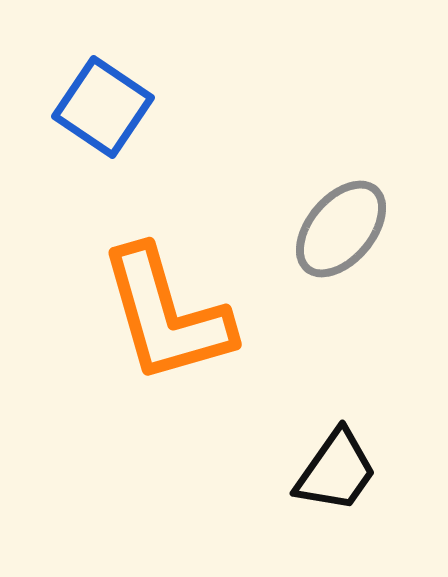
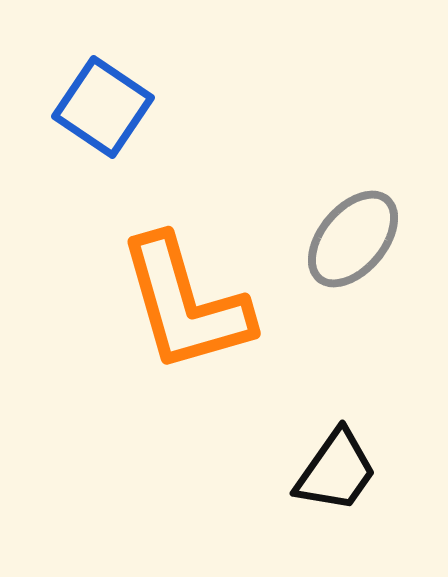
gray ellipse: moved 12 px right, 10 px down
orange L-shape: moved 19 px right, 11 px up
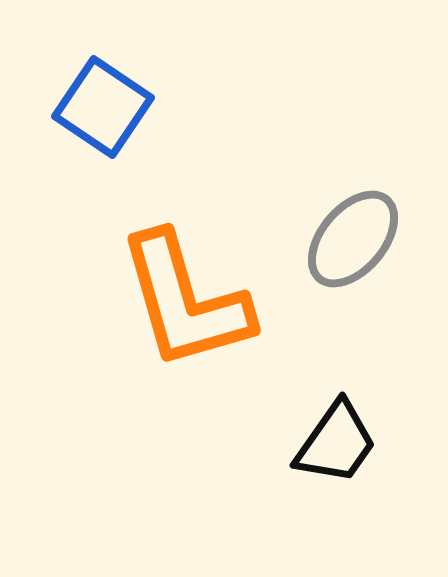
orange L-shape: moved 3 px up
black trapezoid: moved 28 px up
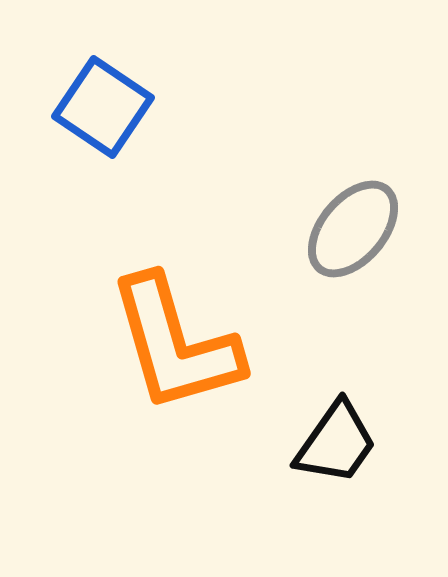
gray ellipse: moved 10 px up
orange L-shape: moved 10 px left, 43 px down
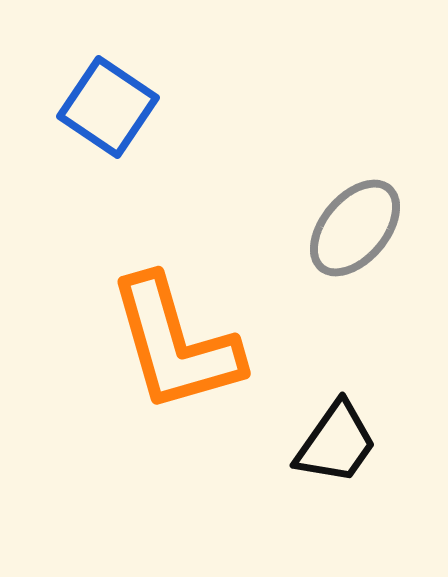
blue square: moved 5 px right
gray ellipse: moved 2 px right, 1 px up
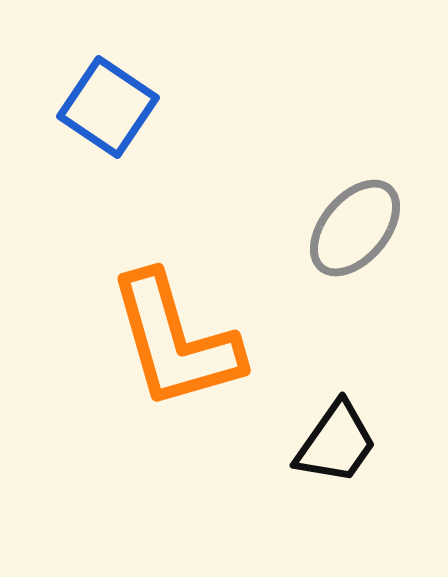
orange L-shape: moved 3 px up
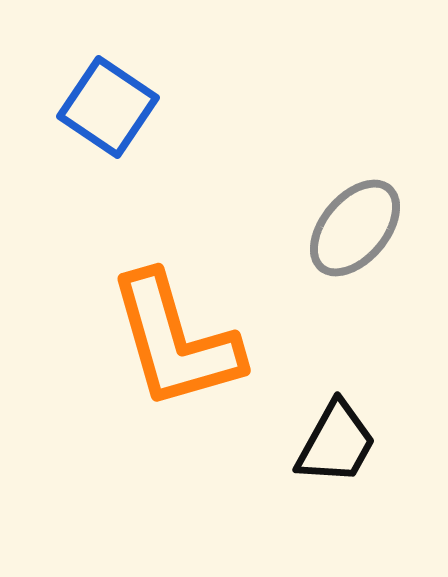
black trapezoid: rotated 6 degrees counterclockwise
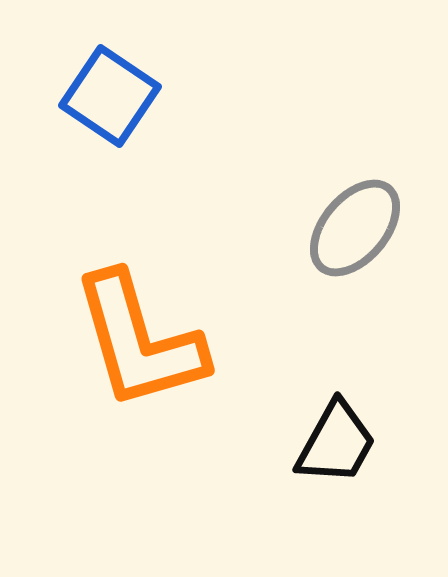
blue square: moved 2 px right, 11 px up
orange L-shape: moved 36 px left
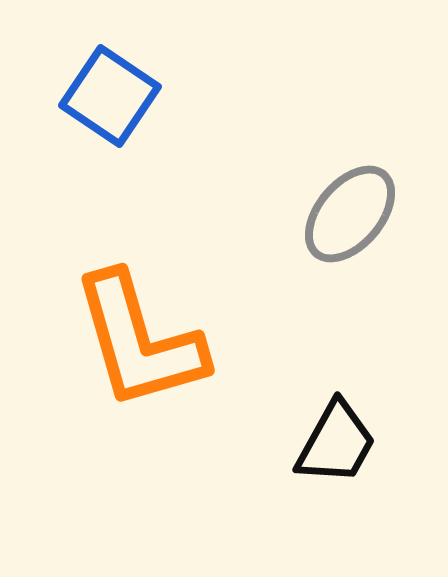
gray ellipse: moved 5 px left, 14 px up
